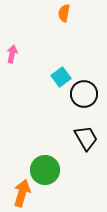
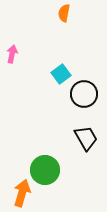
cyan square: moved 3 px up
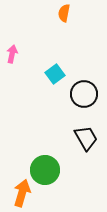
cyan square: moved 6 px left
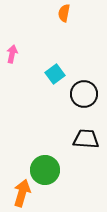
black trapezoid: moved 1 px down; rotated 56 degrees counterclockwise
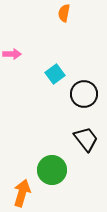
pink arrow: rotated 78 degrees clockwise
black trapezoid: rotated 48 degrees clockwise
green circle: moved 7 px right
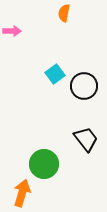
pink arrow: moved 23 px up
black circle: moved 8 px up
green circle: moved 8 px left, 6 px up
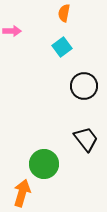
cyan square: moved 7 px right, 27 px up
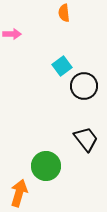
orange semicircle: rotated 18 degrees counterclockwise
pink arrow: moved 3 px down
cyan square: moved 19 px down
green circle: moved 2 px right, 2 px down
orange arrow: moved 3 px left
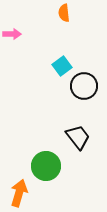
black trapezoid: moved 8 px left, 2 px up
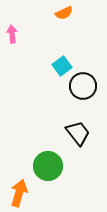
orange semicircle: rotated 108 degrees counterclockwise
pink arrow: rotated 96 degrees counterclockwise
black circle: moved 1 px left
black trapezoid: moved 4 px up
green circle: moved 2 px right
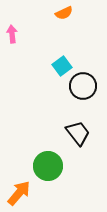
orange arrow: rotated 24 degrees clockwise
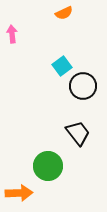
orange arrow: rotated 48 degrees clockwise
